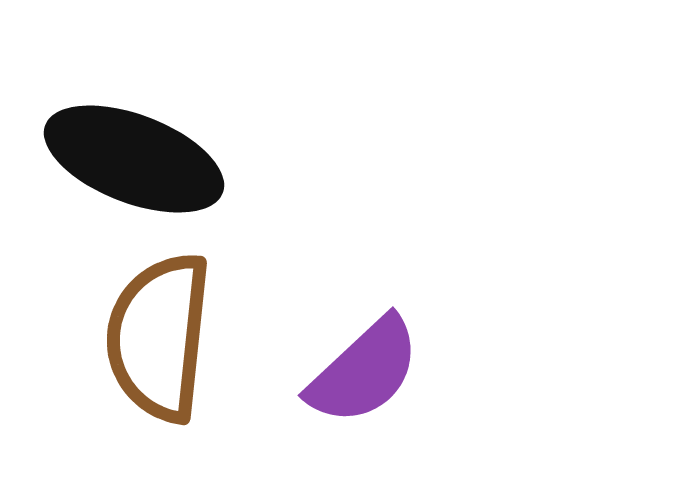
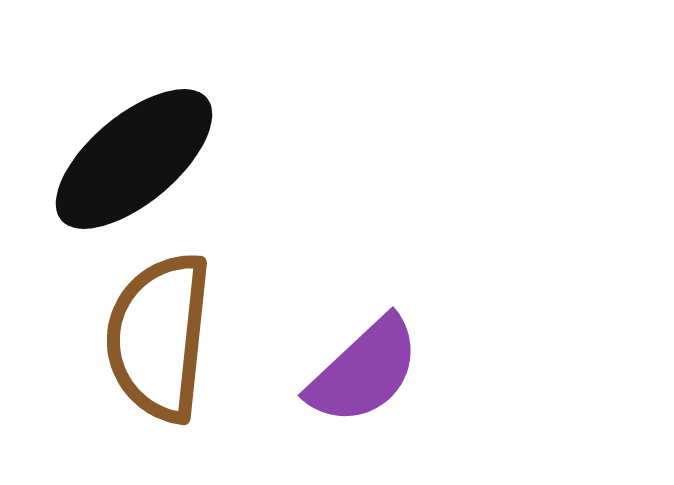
black ellipse: rotated 61 degrees counterclockwise
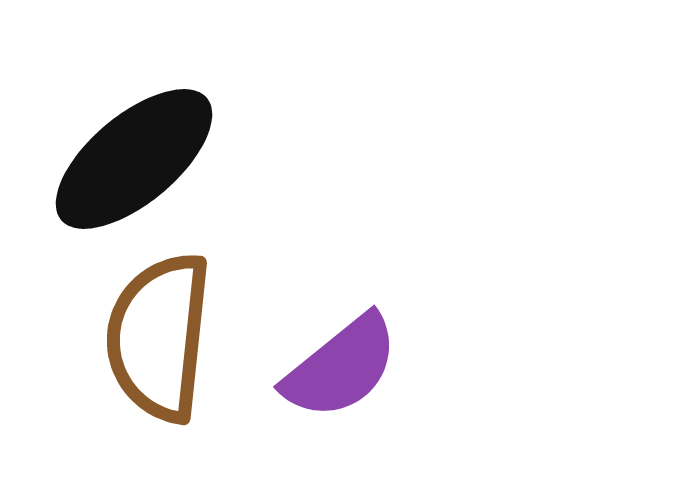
purple semicircle: moved 23 px left, 4 px up; rotated 4 degrees clockwise
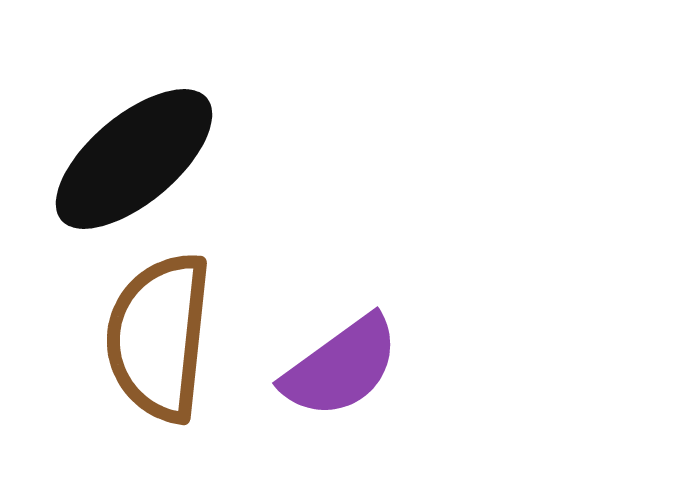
purple semicircle: rotated 3 degrees clockwise
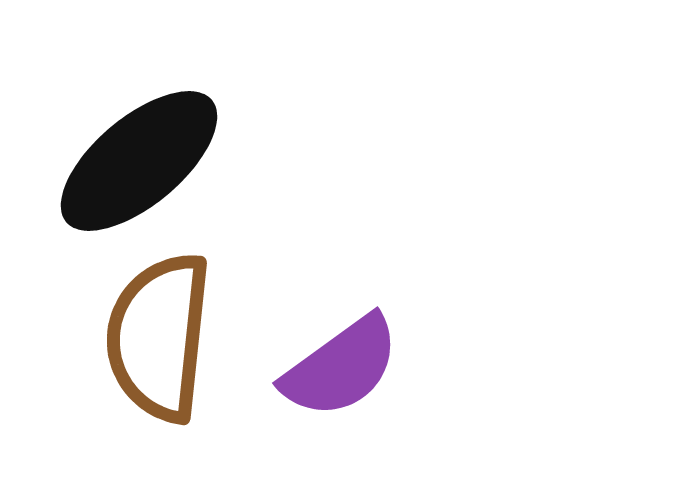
black ellipse: moved 5 px right, 2 px down
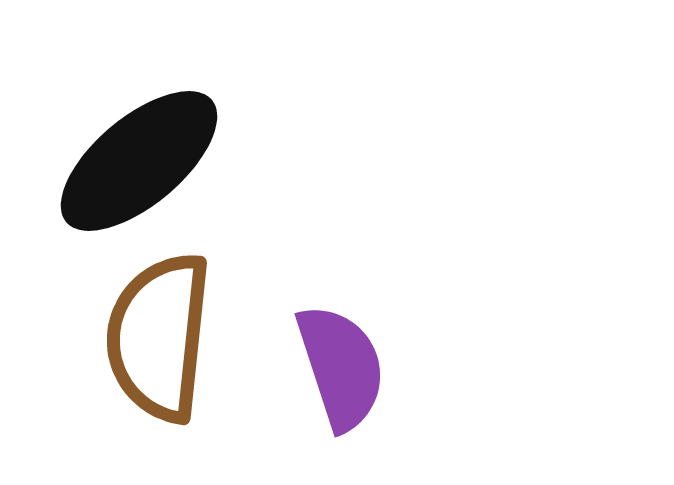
purple semicircle: rotated 72 degrees counterclockwise
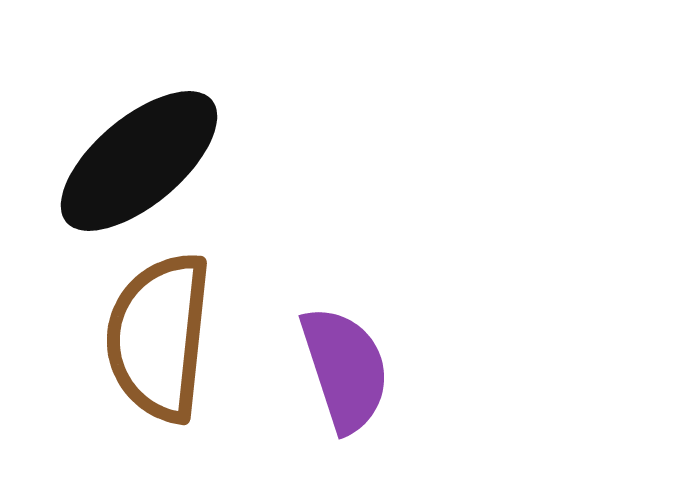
purple semicircle: moved 4 px right, 2 px down
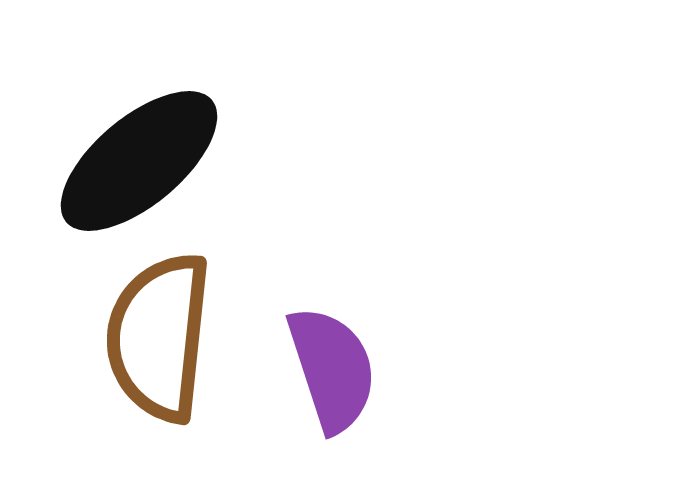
purple semicircle: moved 13 px left
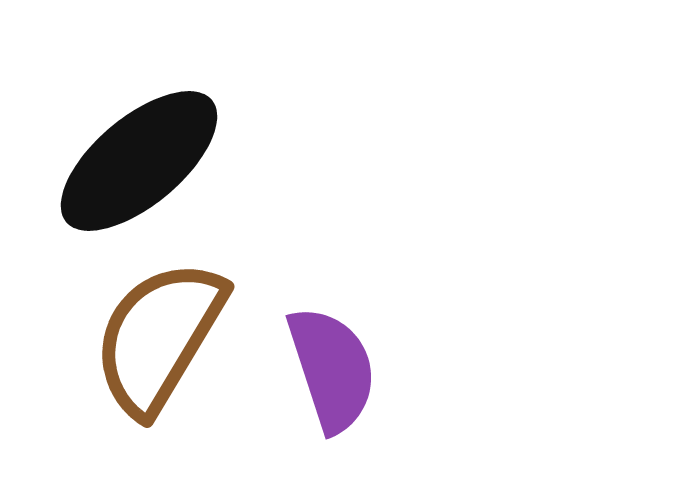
brown semicircle: rotated 25 degrees clockwise
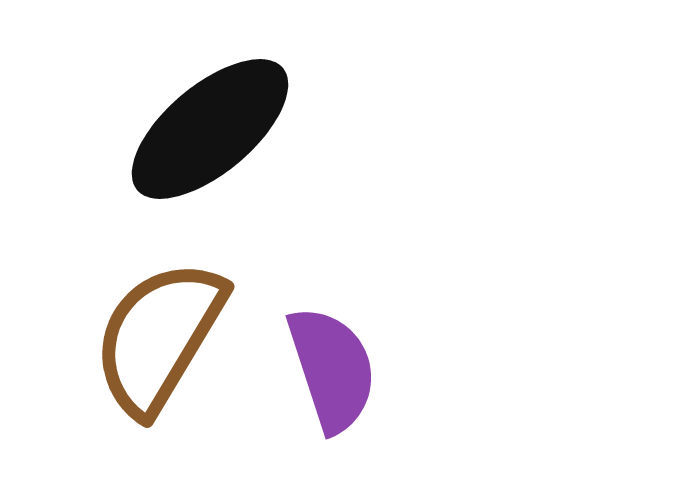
black ellipse: moved 71 px right, 32 px up
